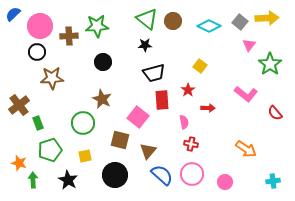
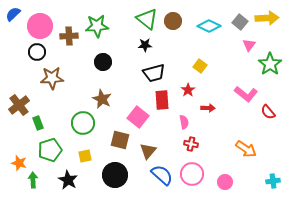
red semicircle at (275, 113): moved 7 px left, 1 px up
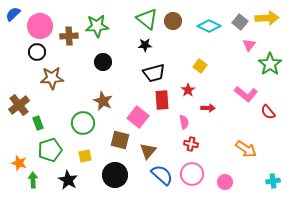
brown star at (102, 99): moved 1 px right, 2 px down
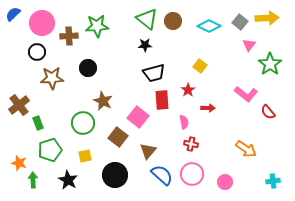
pink circle at (40, 26): moved 2 px right, 3 px up
black circle at (103, 62): moved 15 px left, 6 px down
brown square at (120, 140): moved 2 px left, 3 px up; rotated 24 degrees clockwise
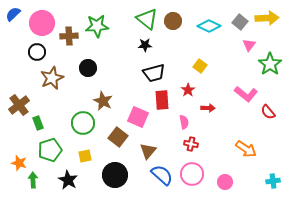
brown star at (52, 78): rotated 20 degrees counterclockwise
pink square at (138, 117): rotated 15 degrees counterclockwise
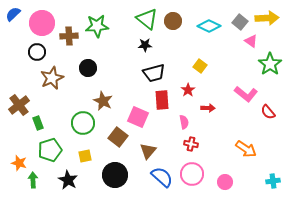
pink triangle at (249, 45): moved 2 px right, 4 px up; rotated 32 degrees counterclockwise
blue semicircle at (162, 175): moved 2 px down
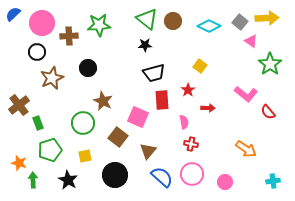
green star at (97, 26): moved 2 px right, 1 px up
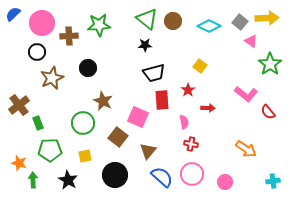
green pentagon at (50, 150): rotated 15 degrees clockwise
